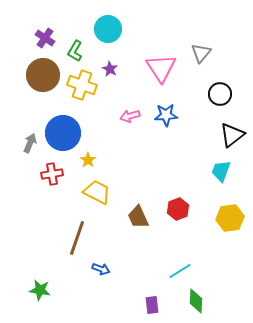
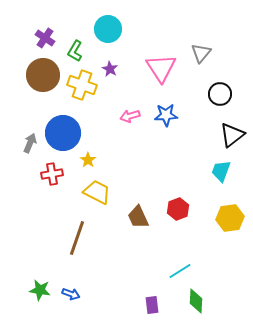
blue arrow: moved 30 px left, 25 px down
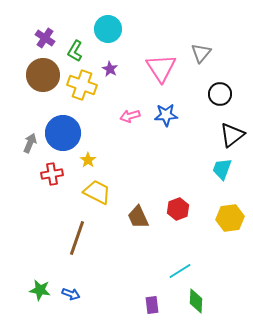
cyan trapezoid: moved 1 px right, 2 px up
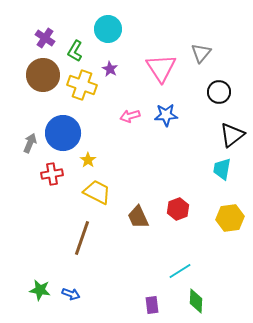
black circle: moved 1 px left, 2 px up
cyan trapezoid: rotated 10 degrees counterclockwise
brown line: moved 5 px right
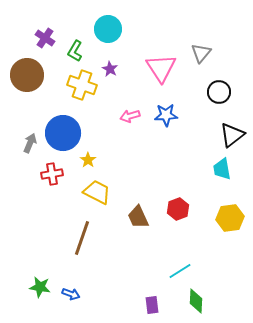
brown circle: moved 16 px left
cyan trapezoid: rotated 20 degrees counterclockwise
green star: moved 3 px up
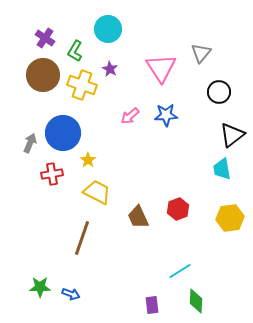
brown circle: moved 16 px right
pink arrow: rotated 24 degrees counterclockwise
green star: rotated 10 degrees counterclockwise
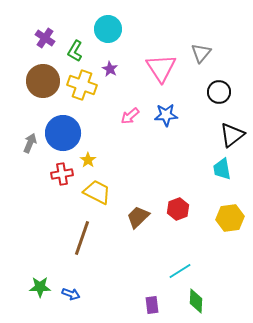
brown circle: moved 6 px down
red cross: moved 10 px right
brown trapezoid: rotated 70 degrees clockwise
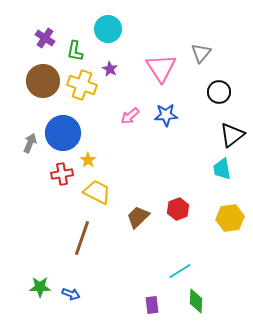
green L-shape: rotated 20 degrees counterclockwise
